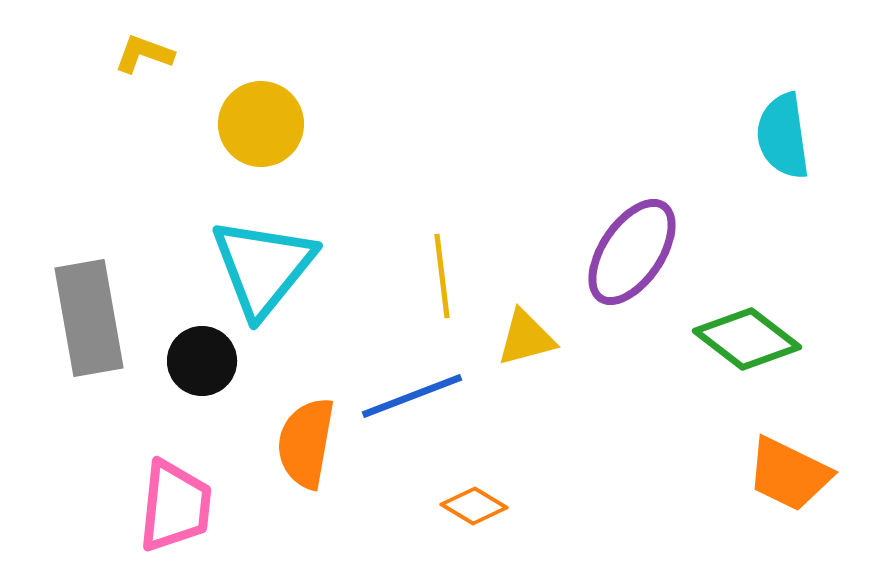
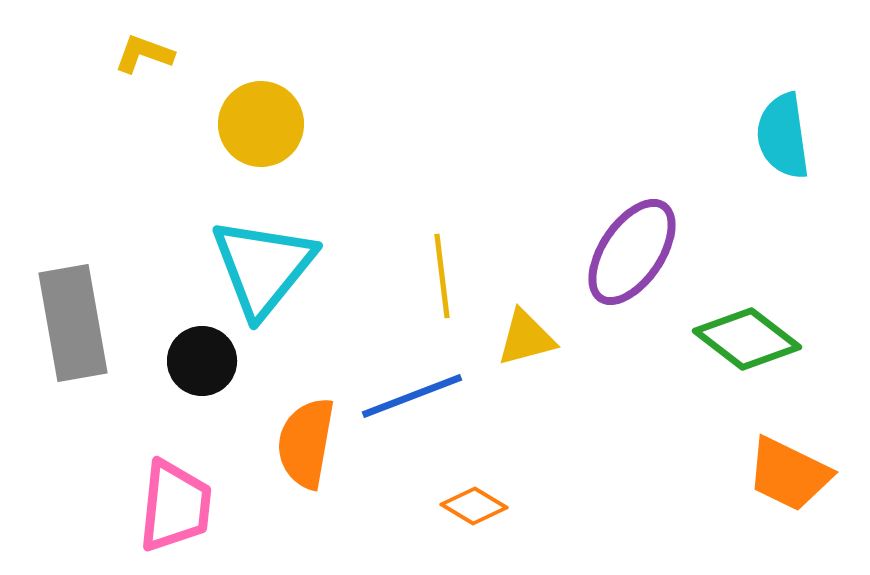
gray rectangle: moved 16 px left, 5 px down
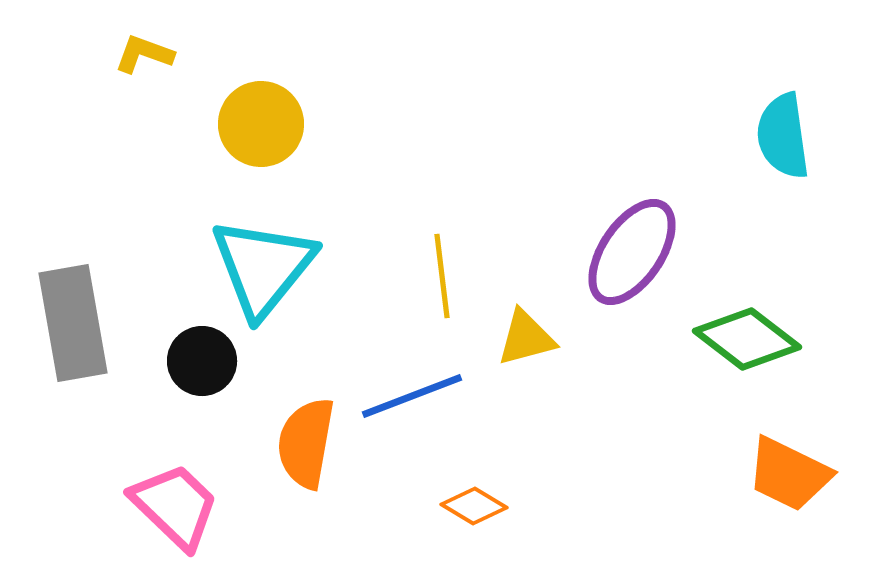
pink trapezoid: rotated 52 degrees counterclockwise
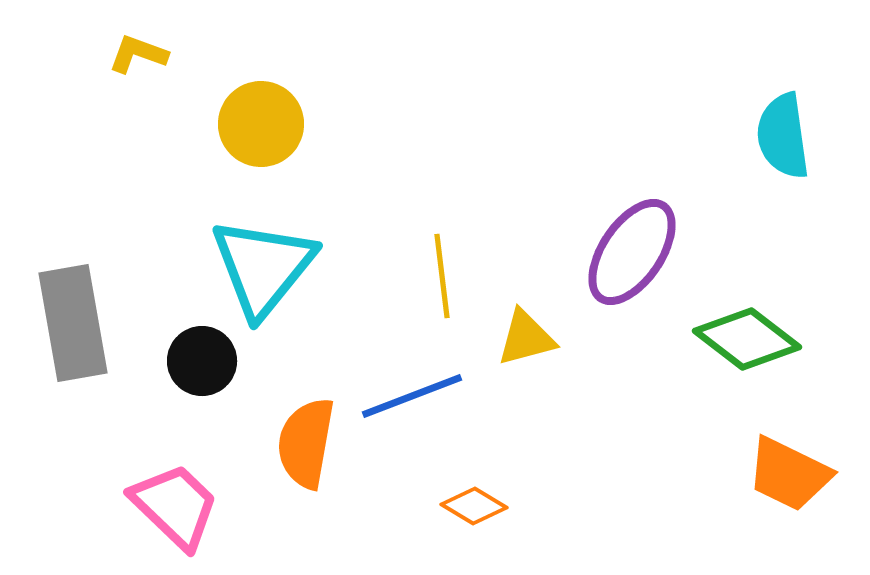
yellow L-shape: moved 6 px left
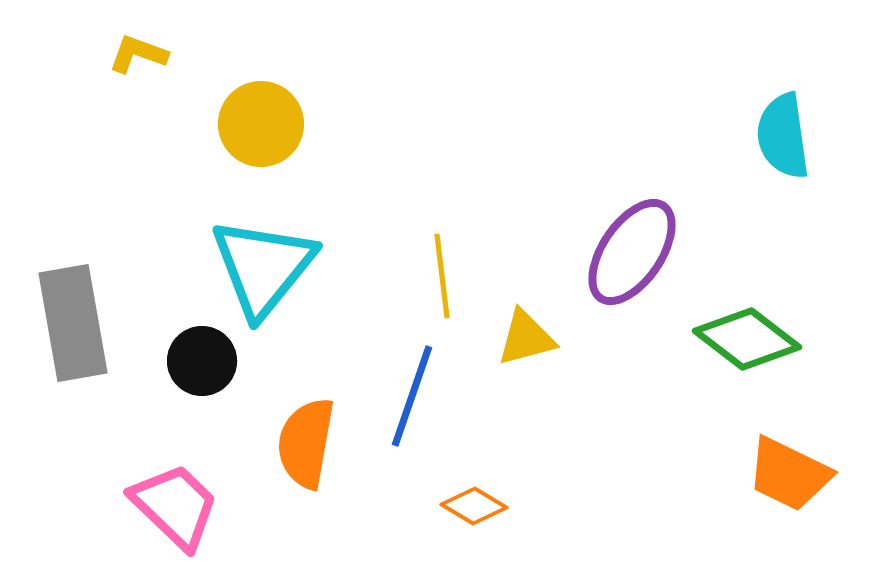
blue line: rotated 50 degrees counterclockwise
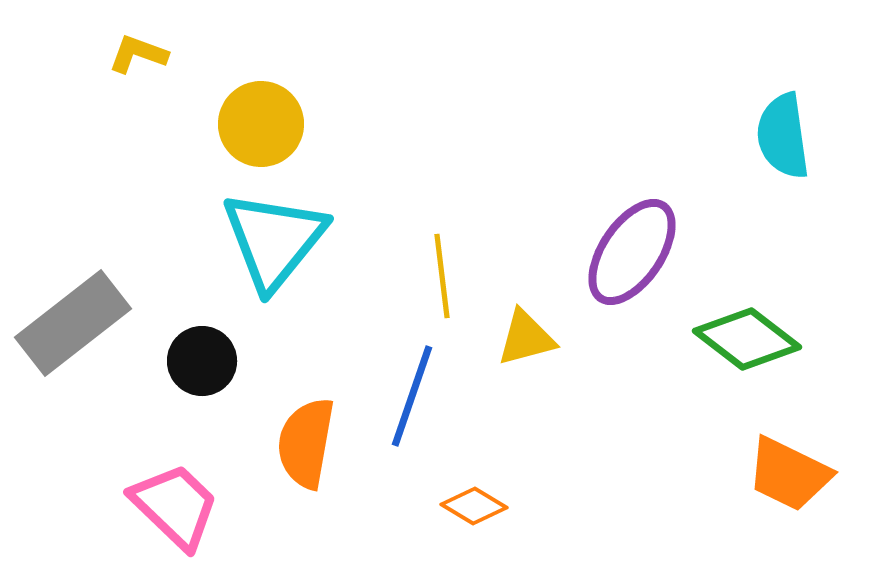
cyan triangle: moved 11 px right, 27 px up
gray rectangle: rotated 62 degrees clockwise
